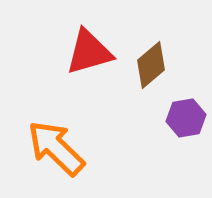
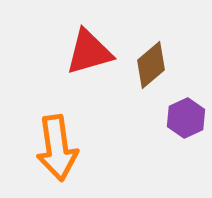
purple hexagon: rotated 15 degrees counterclockwise
orange arrow: moved 1 px right; rotated 142 degrees counterclockwise
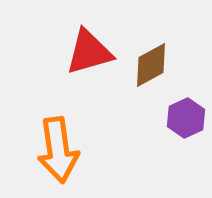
brown diamond: rotated 12 degrees clockwise
orange arrow: moved 1 px right, 2 px down
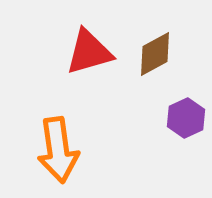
brown diamond: moved 4 px right, 11 px up
